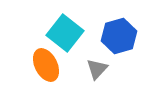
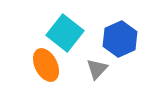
blue hexagon: moved 1 px right, 3 px down; rotated 8 degrees counterclockwise
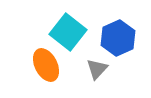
cyan square: moved 3 px right, 1 px up
blue hexagon: moved 2 px left, 1 px up
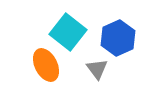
gray triangle: rotated 20 degrees counterclockwise
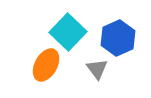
cyan square: rotated 6 degrees clockwise
orange ellipse: rotated 56 degrees clockwise
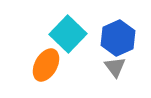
cyan square: moved 2 px down
gray triangle: moved 18 px right, 2 px up
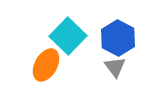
cyan square: moved 2 px down
blue hexagon: rotated 8 degrees counterclockwise
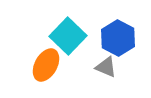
gray triangle: moved 9 px left; rotated 30 degrees counterclockwise
